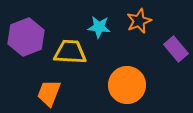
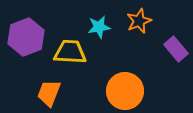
cyan star: rotated 15 degrees counterclockwise
orange circle: moved 2 px left, 6 px down
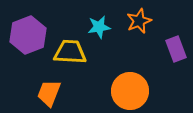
purple hexagon: moved 2 px right, 2 px up
purple rectangle: rotated 20 degrees clockwise
orange circle: moved 5 px right
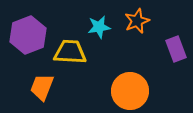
orange star: moved 2 px left
orange trapezoid: moved 7 px left, 6 px up
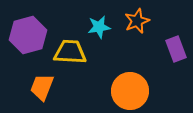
purple hexagon: rotated 6 degrees clockwise
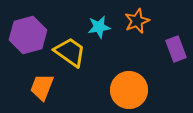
yellow trapezoid: rotated 32 degrees clockwise
orange circle: moved 1 px left, 1 px up
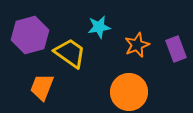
orange star: moved 24 px down
purple hexagon: moved 2 px right
yellow trapezoid: moved 1 px down
orange circle: moved 2 px down
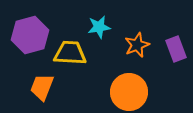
yellow trapezoid: rotated 32 degrees counterclockwise
